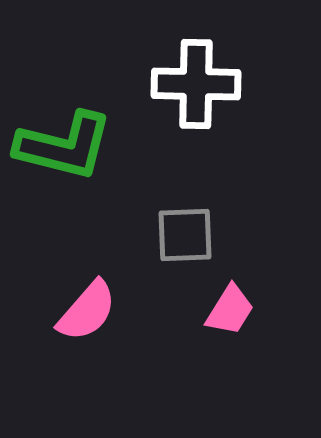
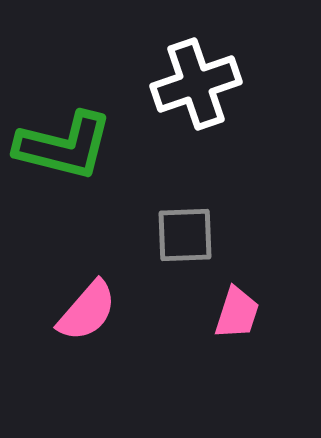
white cross: rotated 20 degrees counterclockwise
pink trapezoid: moved 7 px right, 3 px down; rotated 14 degrees counterclockwise
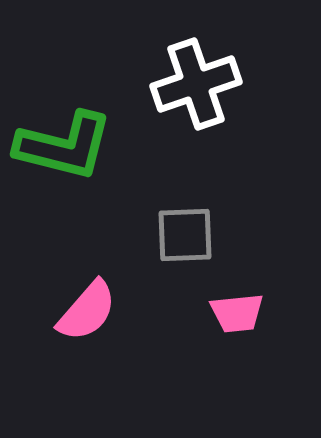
pink trapezoid: rotated 66 degrees clockwise
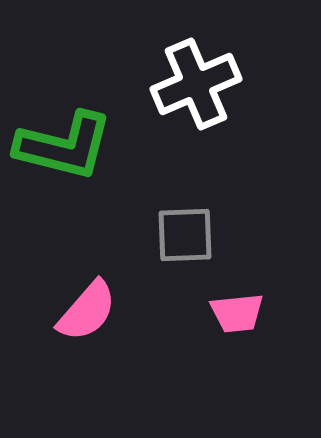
white cross: rotated 4 degrees counterclockwise
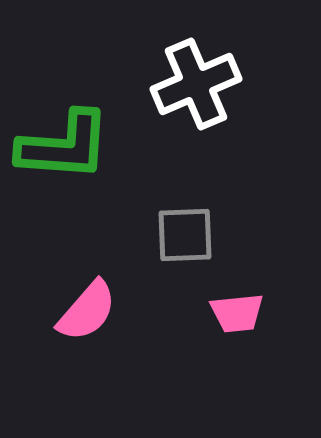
green L-shape: rotated 10 degrees counterclockwise
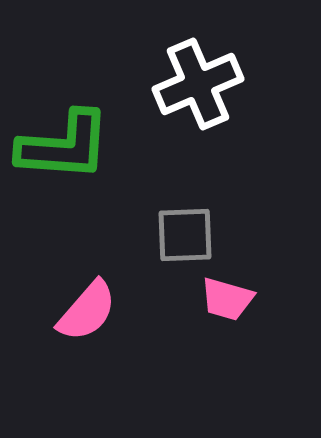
white cross: moved 2 px right
pink trapezoid: moved 10 px left, 14 px up; rotated 22 degrees clockwise
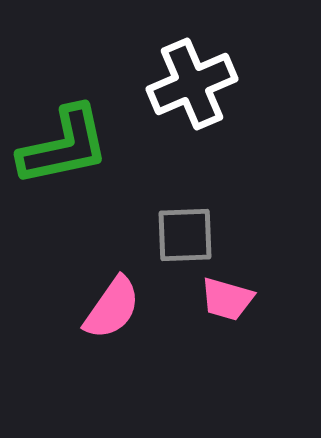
white cross: moved 6 px left
green L-shape: rotated 16 degrees counterclockwise
pink semicircle: moved 25 px right, 3 px up; rotated 6 degrees counterclockwise
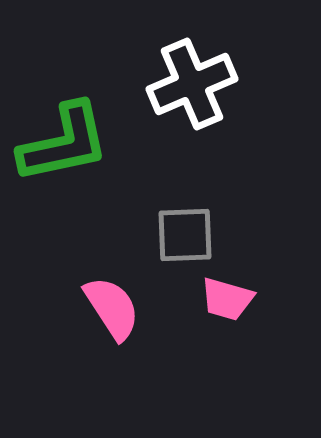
green L-shape: moved 3 px up
pink semicircle: rotated 68 degrees counterclockwise
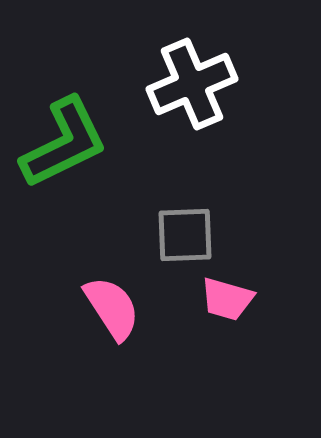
green L-shape: rotated 14 degrees counterclockwise
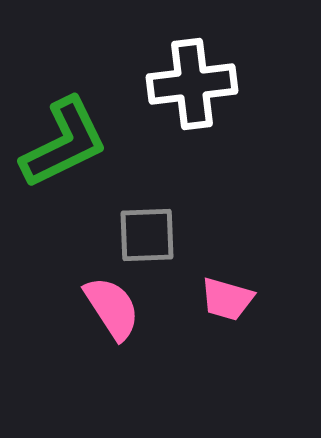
white cross: rotated 16 degrees clockwise
gray square: moved 38 px left
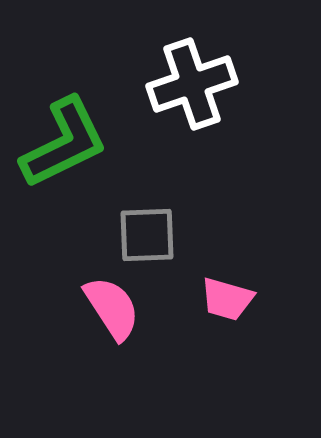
white cross: rotated 12 degrees counterclockwise
